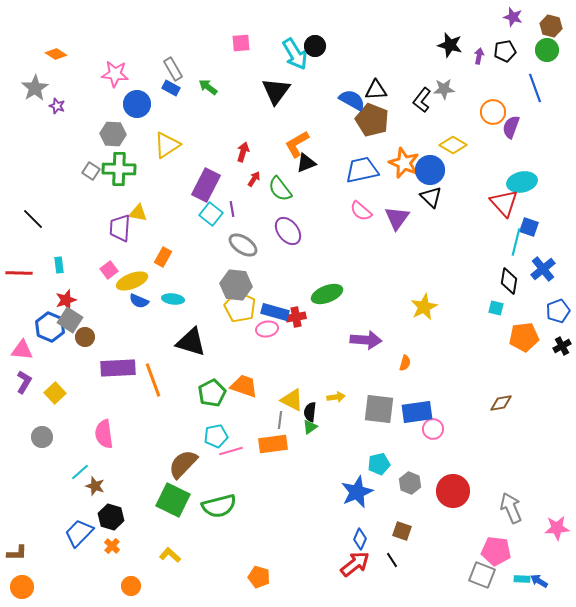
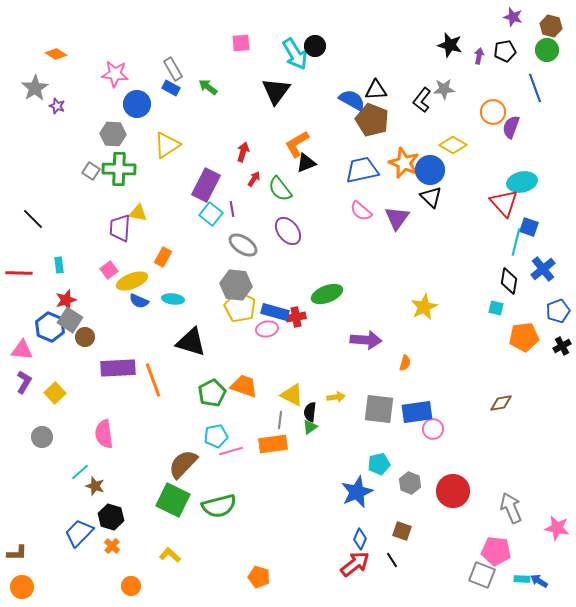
yellow triangle at (292, 400): moved 5 px up
pink star at (557, 528): rotated 15 degrees clockwise
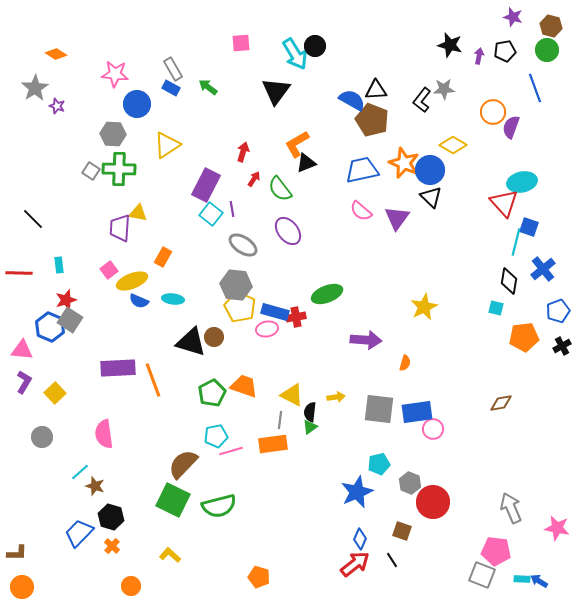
brown circle at (85, 337): moved 129 px right
red circle at (453, 491): moved 20 px left, 11 px down
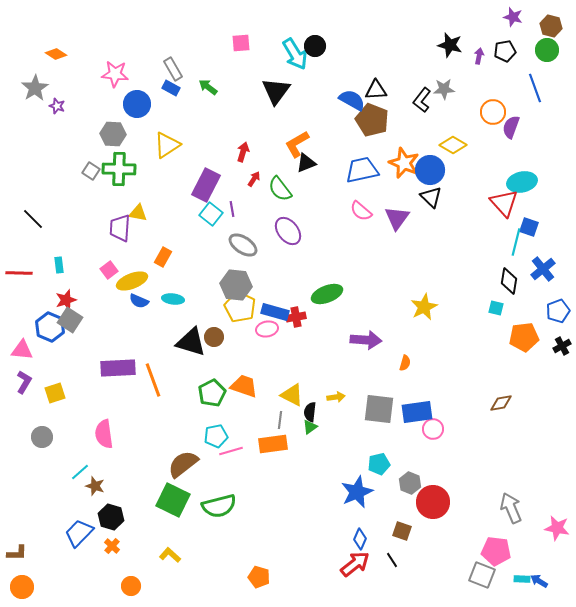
yellow square at (55, 393): rotated 25 degrees clockwise
brown semicircle at (183, 464): rotated 8 degrees clockwise
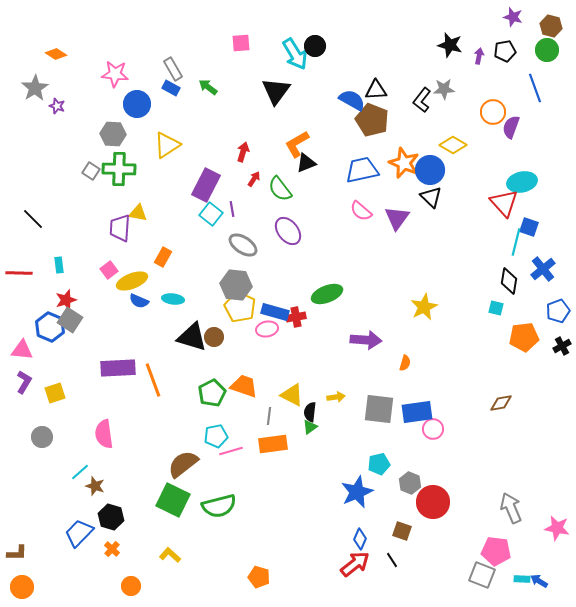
black triangle at (191, 342): moved 1 px right, 5 px up
gray line at (280, 420): moved 11 px left, 4 px up
orange cross at (112, 546): moved 3 px down
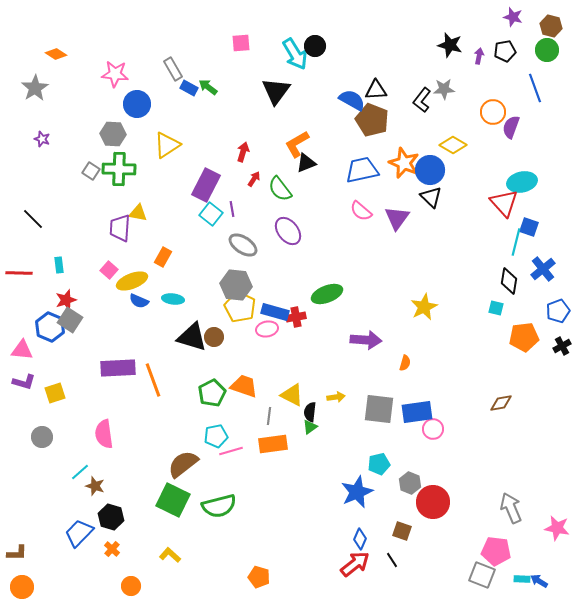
blue rectangle at (171, 88): moved 18 px right
purple star at (57, 106): moved 15 px left, 33 px down
pink square at (109, 270): rotated 12 degrees counterclockwise
purple L-shape at (24, 382): rotated 75 degrees clockwise
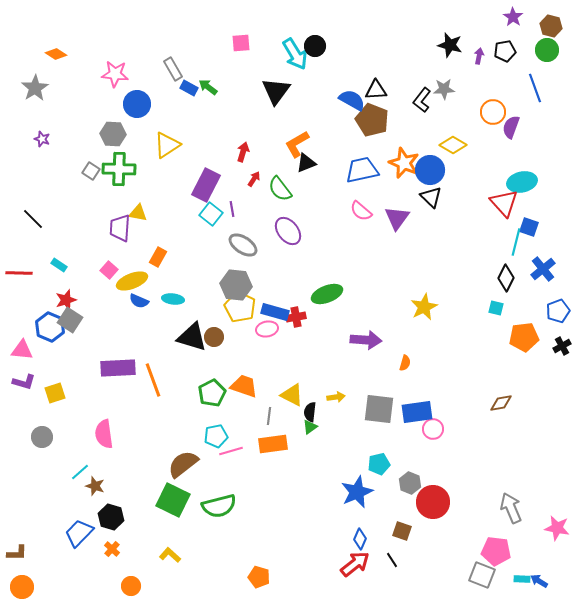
purple star at (513, 17): rotated 18 degrees clockwise
orange rectangle at (163, 257): moved 5 px left
cyan rectangle at (59, 265): rotated 49 degrees counterclockwise
black diamond at (509, 281): moved 3 px left, 3 px up; rotated 16 degrees clockwise
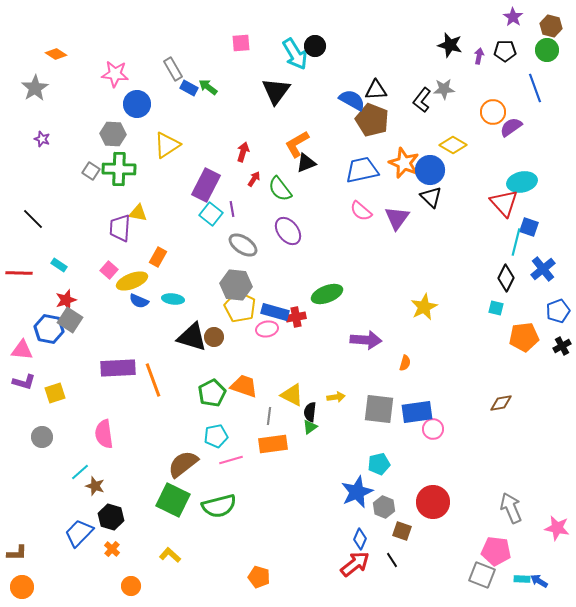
black pentagon at (505, 51): rotated 10 degrees clockwise
purple semicircle at (511, 127): rotated 35 degrees clockwise
blue hexagon at (50, 327): moved 1 px left, 2 px down; rotated 12 degrees counterclockwise
pink line at (231, 451): moved 9 px down
gray hexagon at (410, 483): moved 26 px left, 24 px down
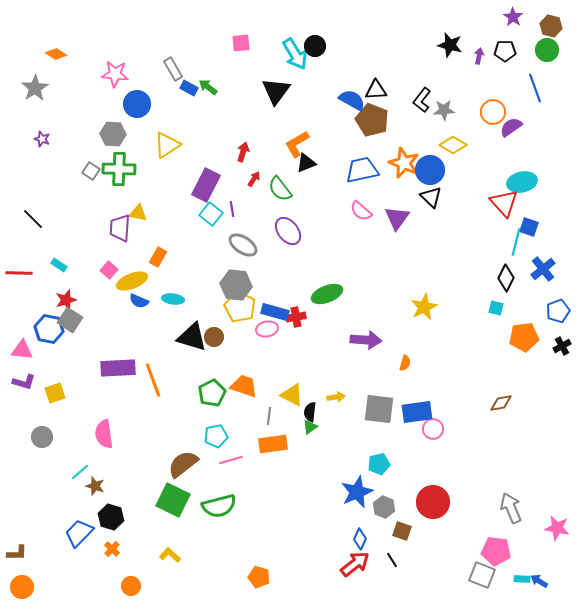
gray star at (444, 89): moved 21 px down
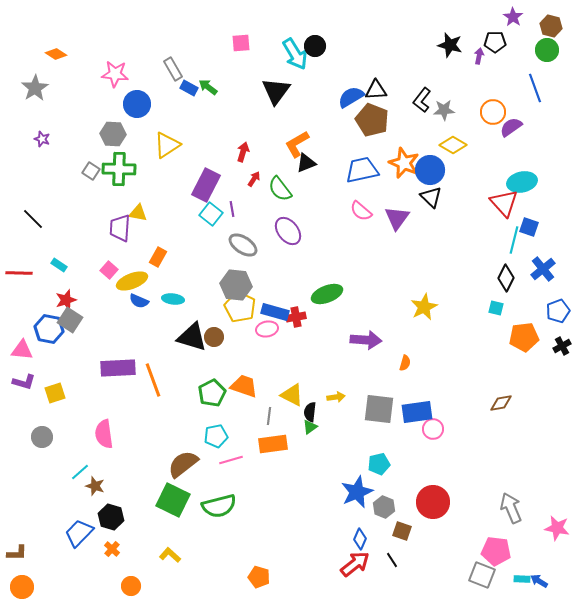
black pentagon at (505, 51): moved 10 px left, 9 px up
blue semicircle at (352, 100): moved 1 px left, 3 px up; rotated 60 degrees counterclockwise
cyan line at (516, 242): moved 2 px left, 2 px up
